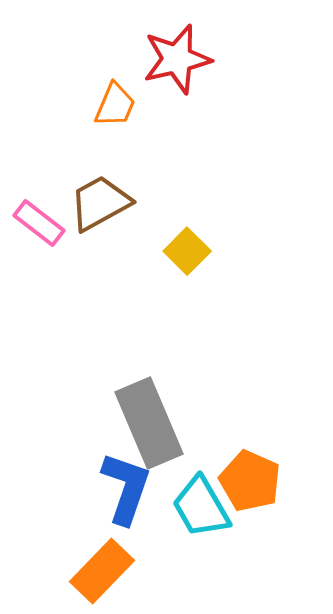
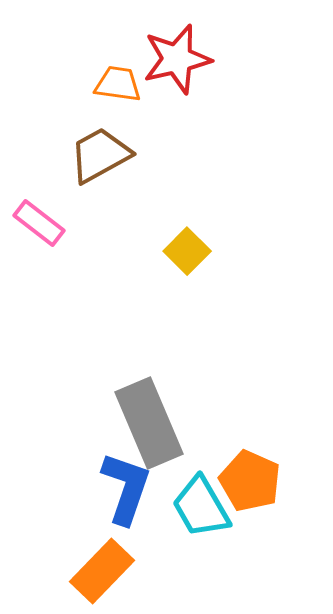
orange trapezoid: moved 3 px right, 21 px up; rotated 105 degrees counterclockwise
brown trapezoid: moved 48 px up
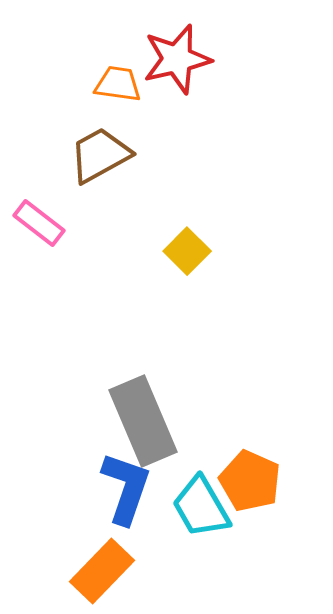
gray rectangle: moved 6 px left, 2 px up
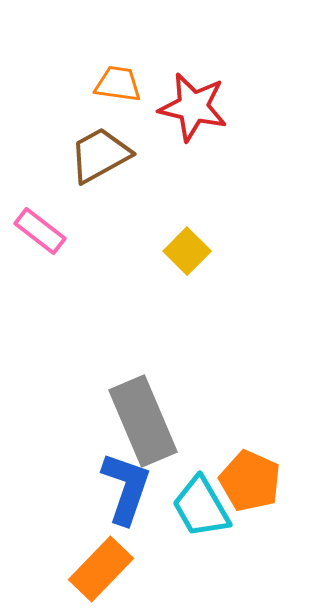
red star: moved 16 px right, 48 px down; rotated 26 degrees clockwise
pink rectangle: moved 1 px right, 8 px down
orange rectangle: moved 1 px left, 2 px up
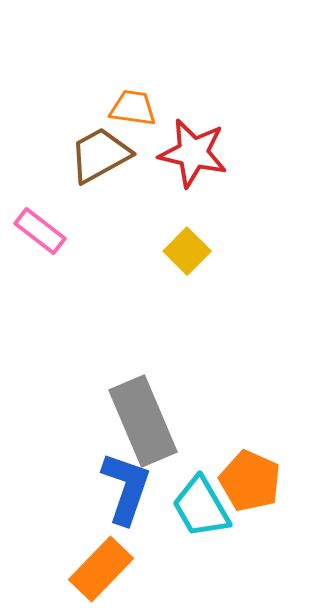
orange trapezoid: moved 15 px right, 24 px down
red star: moved 46 px down
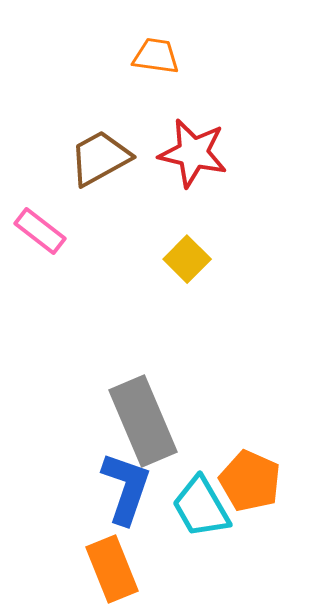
orange trapezoid: moved 23 px right, 52 px up
brown trapezoid: moved 3 px down
yellow square: moved 8 px down
orange rectangle: moved 11 px right; rotated 66 degrees counterclockwise
